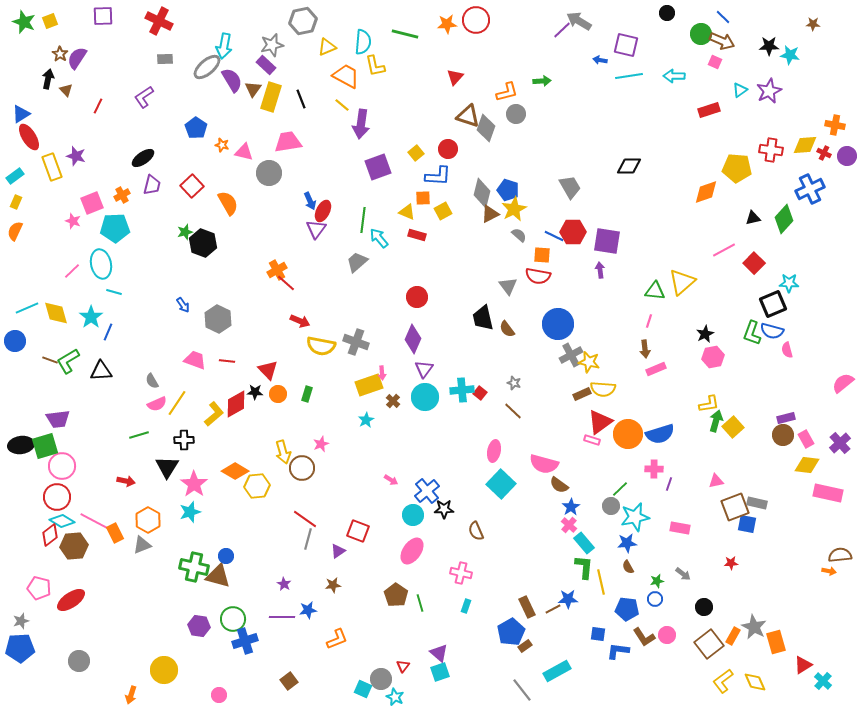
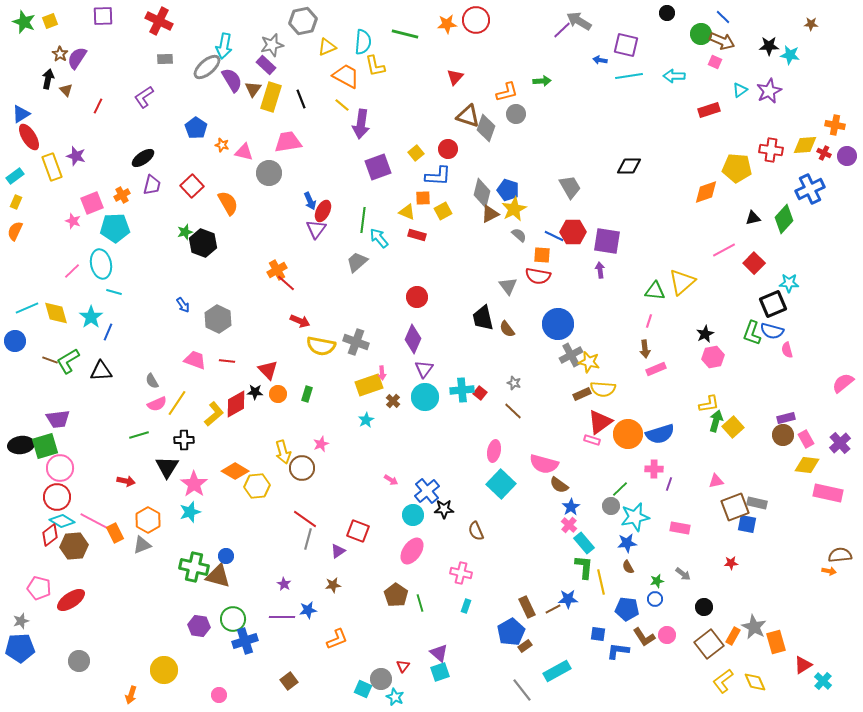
brown star at (813, 24): moved 2 px left
pink circle at (62, 466): moved 2 px left, 2 px down
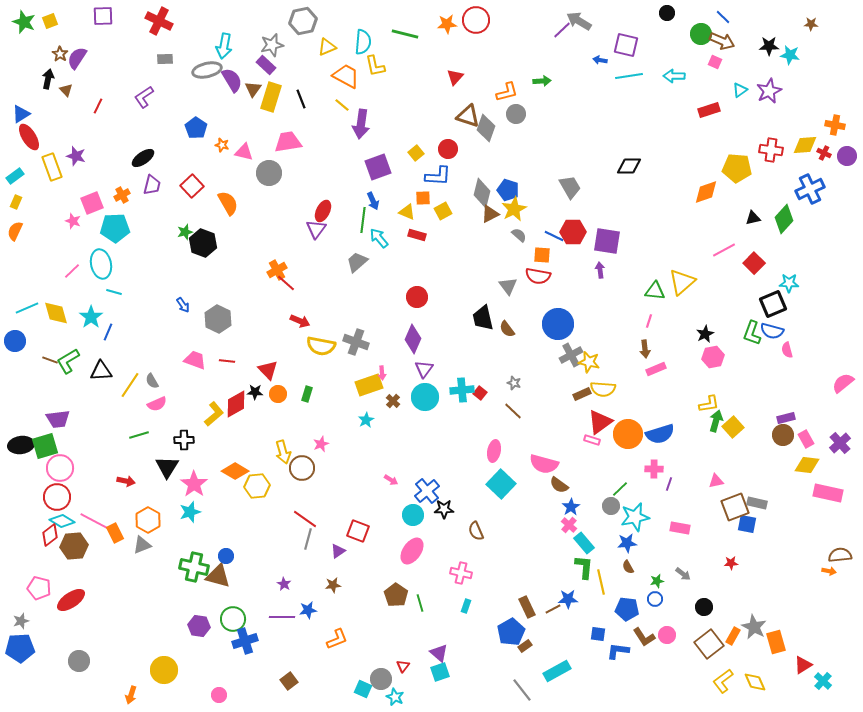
gray ellipse at (207, 67): moved 3 px down; rotated 28 degrees clockwise
blue arrow at (310, 201): moved 63 px right
yellow line at (177, 403): moved 47 px left, 18 px up
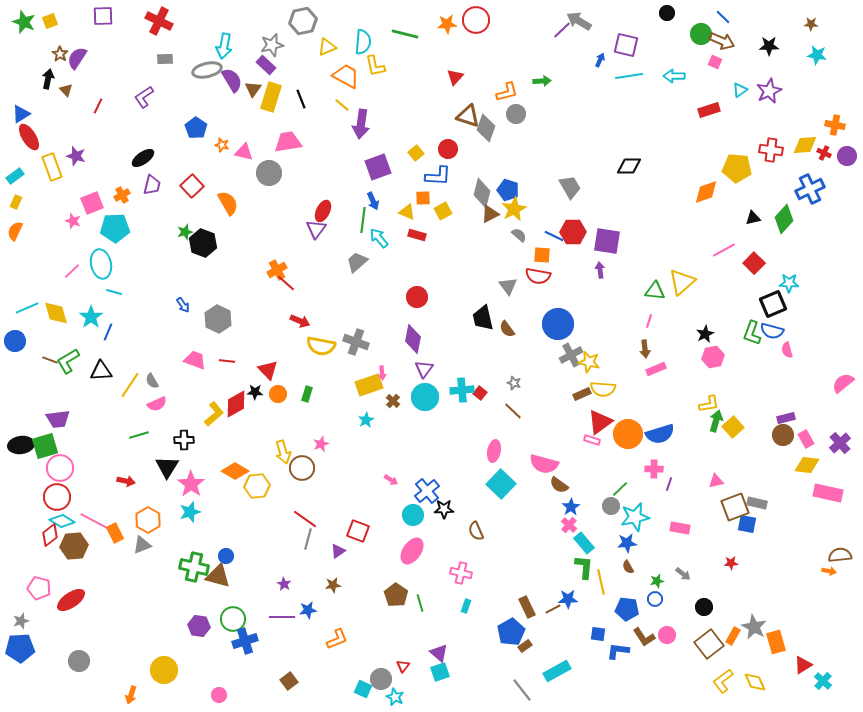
cyan star at (790, 55): moved 27 px right
blue arrow at (600, 60): rotated 104 degrees clockwise
purple diamond at (413, 339): rotated 12 degrees counterclockwise
pink star at (194, 484): moved 3 px left
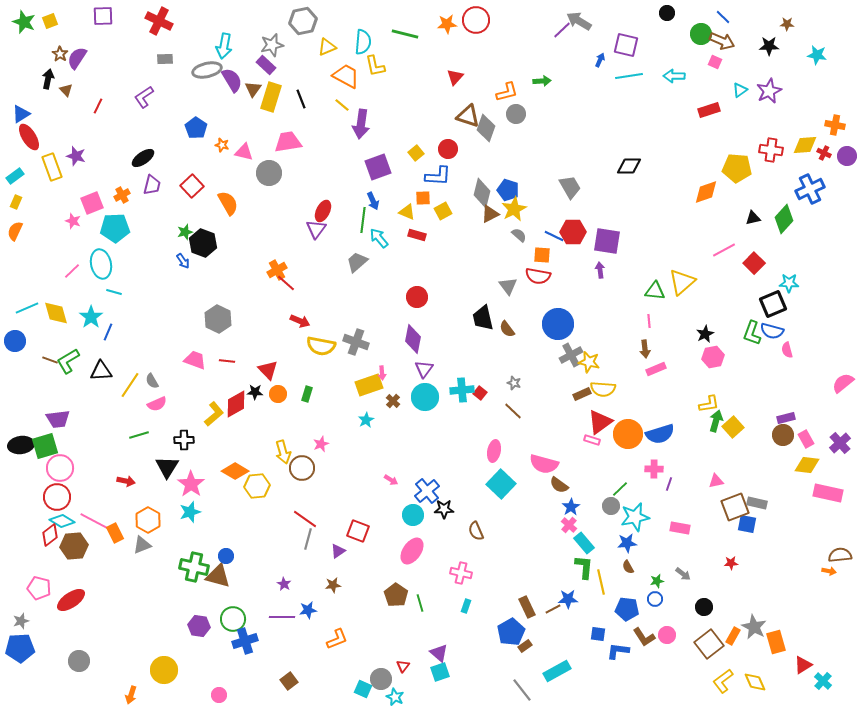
brown star at (811, 24): moved 24 px left
blue arrow at (183, 305): moved 44 px up
pink line at (649, 321): rotated 24 degrees counterclockwise
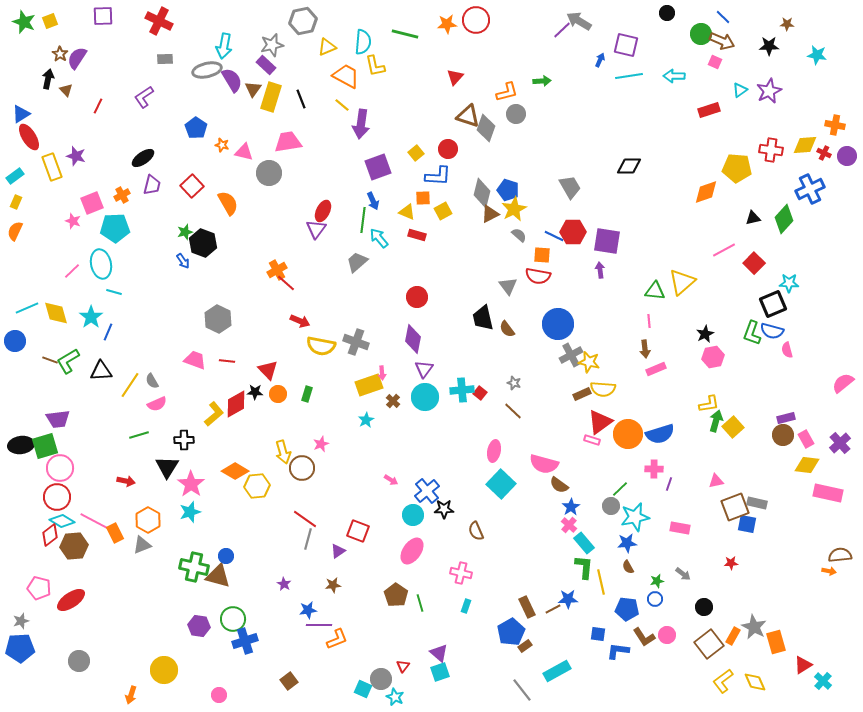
purple line at (282, 617): moved 37 px right, 8 px down
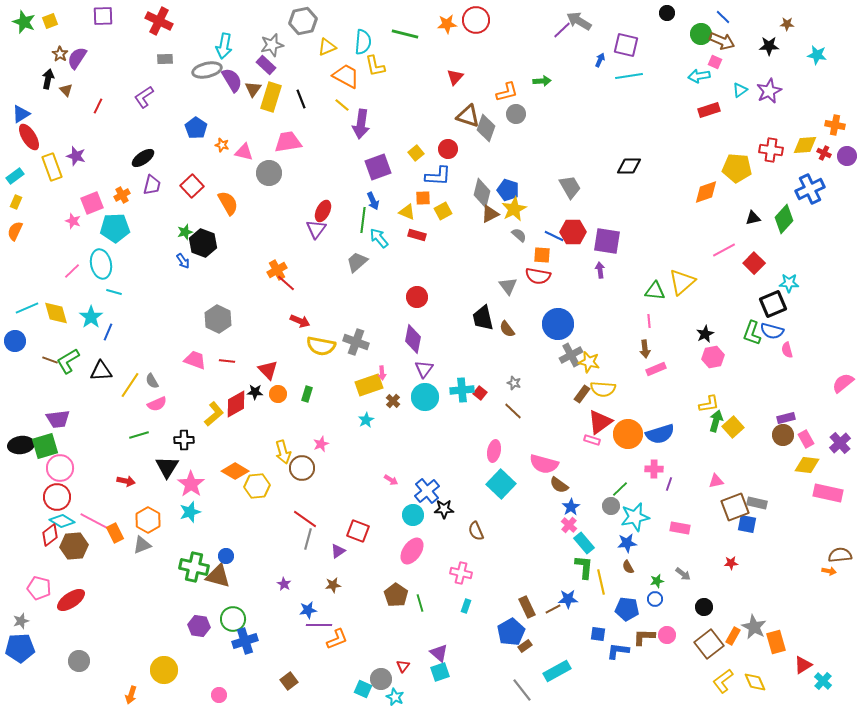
cyan arrow at (674, 76): moved 25 px right; rotated 10 degrees counterclockwise
brown rectangle at (582, 394): rotated 30 degrees counterclockwise
brown L-shape at (644, 637): rotated 125 degrees clockwise
